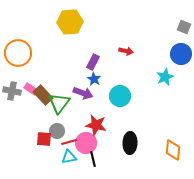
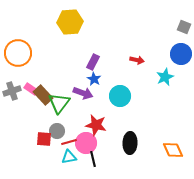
red arrow: moved 11 px right, 9 px down
gray cross: rotated 30 degrees counterclockwise
orange diamond: rotated 30 degrees counterclockwise
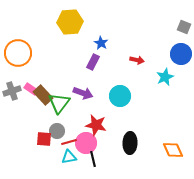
blue star: moved 7 px right, 36 px up
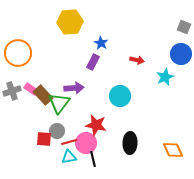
purple arrow: moved 9 px left, 5 px up; rotated 24 degrees counterclockwise
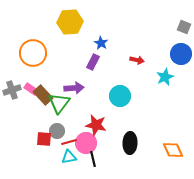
orange circle: moved 15 px right
gray cross: moved 1 px up
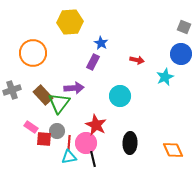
pink rectangle: moved 38 px down
red star: rotated 15 degrees clockwise
red line: moved 1 px down; rotated 70 degrees counterclockwise
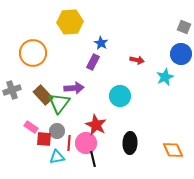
cyan triangle: moved 12 px left
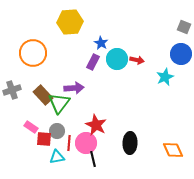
cyan circle: moved 3 px left, 37 px up
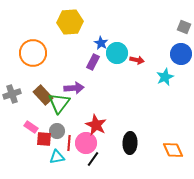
cyan circle: moved 6 px up
gray cross: moved 4 px down
black line: rotated 49 degrees clockwise
